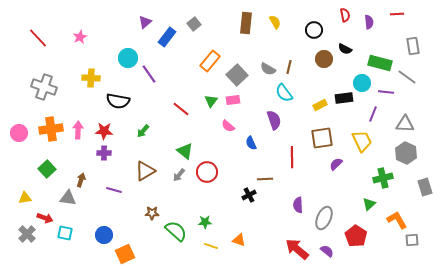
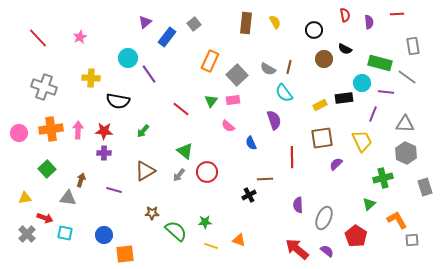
orange rectangle at (210, 61): rotated 15 degrees counterclockwise
orange square at (125, 254): rotated 18 degrees clockwise
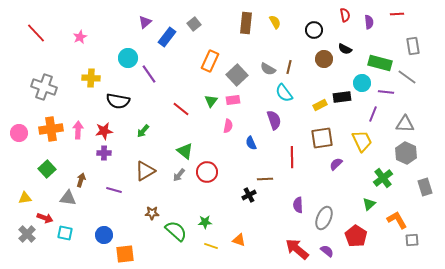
red line at (38, 38): moved 2 px left, 5 px up
black rectangle at (344, 98): moved 2 px left, 1 px up
pink semicircle at (228, 126): rotated 120 degrees counterclockwise
red star at (104, 131): rotated 12 degrees counterclockwise
green cross at (383, 178): rotated 24 degrees counterclockwise
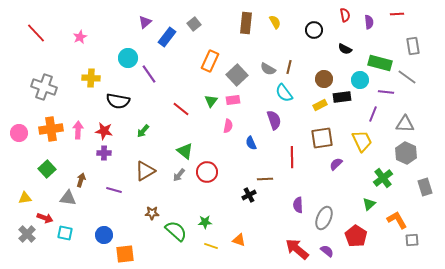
brown circle at (324, 59): moved 20 px down
cyan circle at (362, 83): moved 2 px left, 3 px up
red star at (104, 131): rotated 18 degrees clockwise
